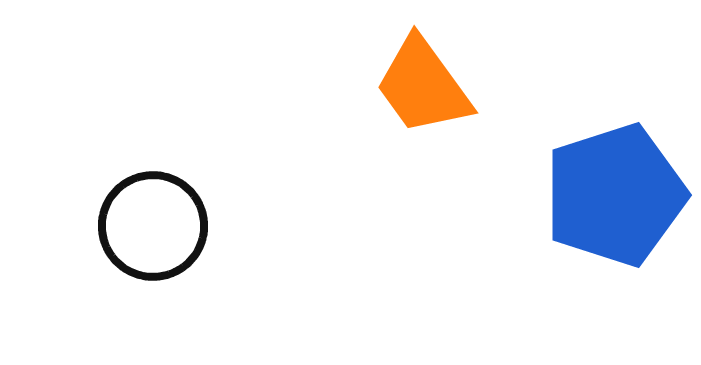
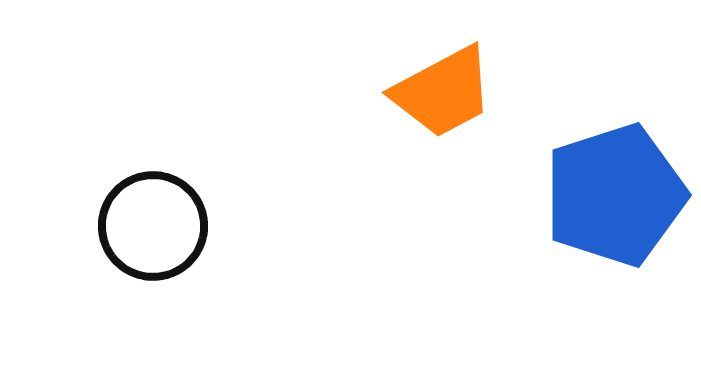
orange trapezoid: moved 20 px right, 6 px down; rotated 82 degrees counterclockwise
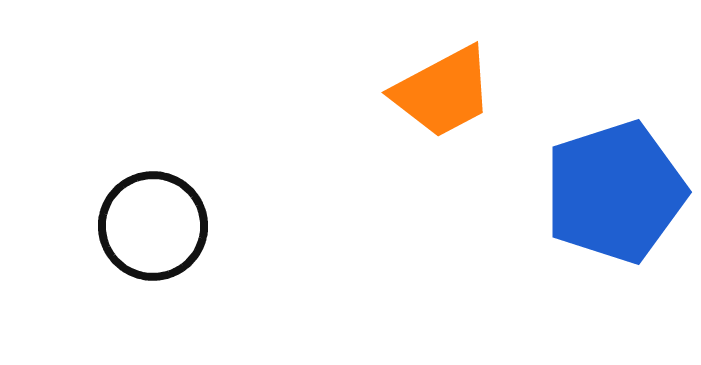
blue pentagon: moved 3 px up
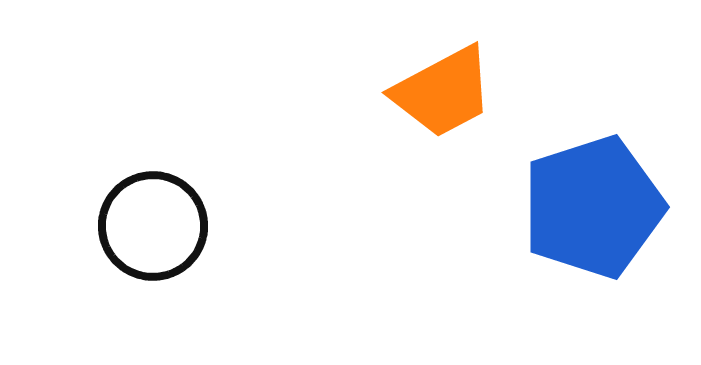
blue pentagon: moved 22 px left, 15 px down
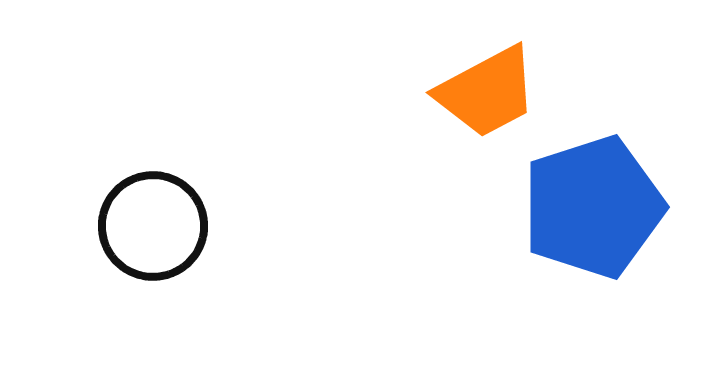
orange trapezoid: moved 44 px right
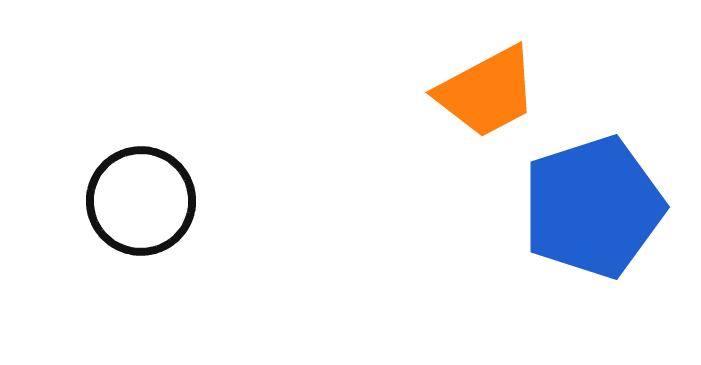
black circle: moved 12 px left, 25 px up
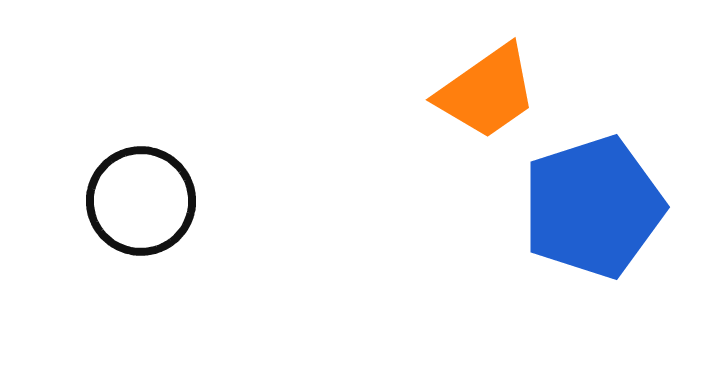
orange trapezoid: rotated 7 degrees counterclockwise
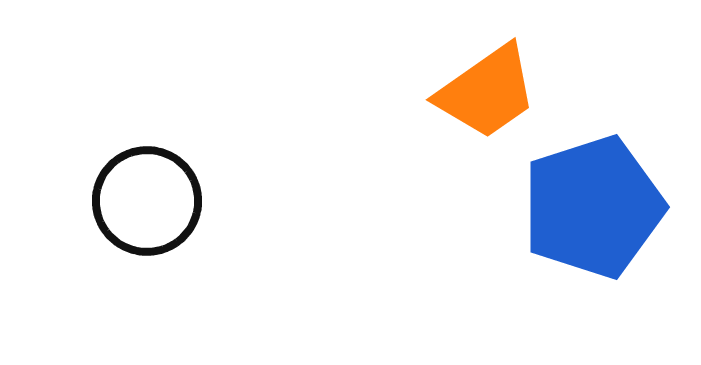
black circle: moved 6 px right
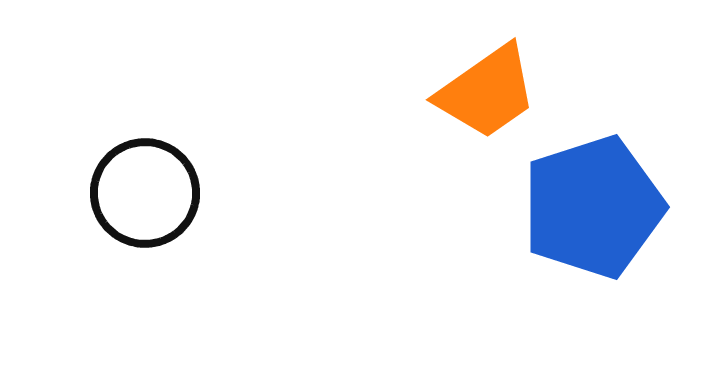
black circle: moved 2 px left, 8 px up
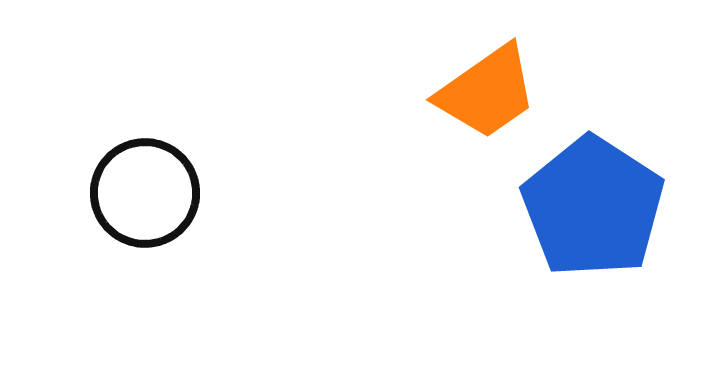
blue pentagon: rotated 21 degrees counterclockwise
